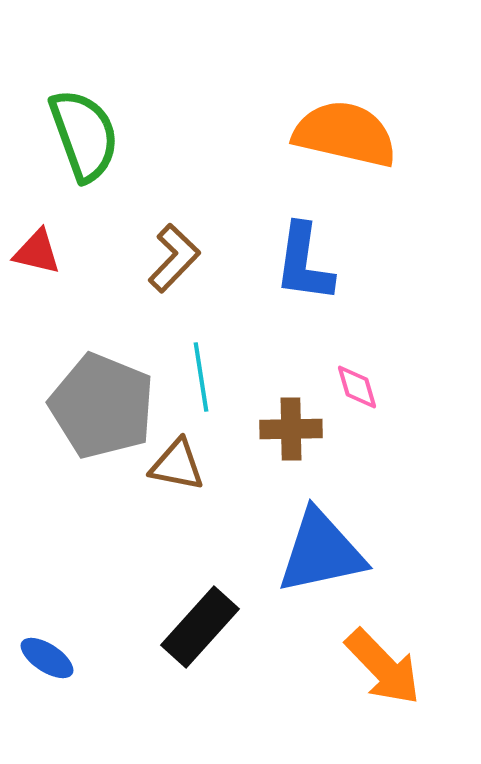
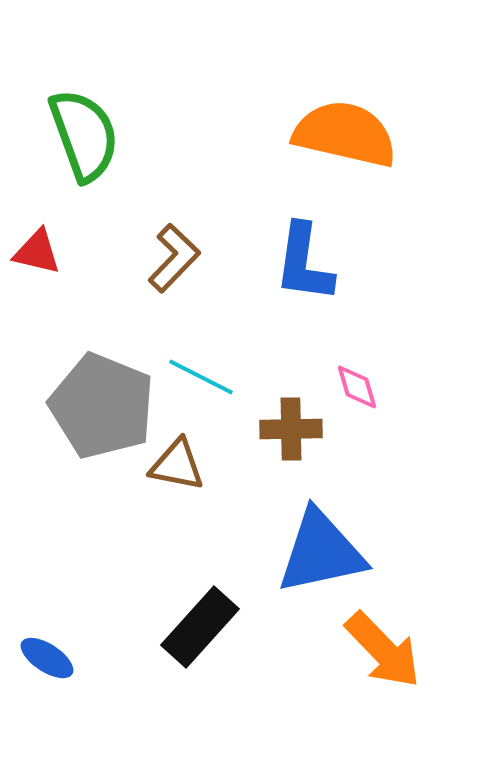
cyan line: rotated 54 degrees counterclockwise
orange arrow: moved 17 px up
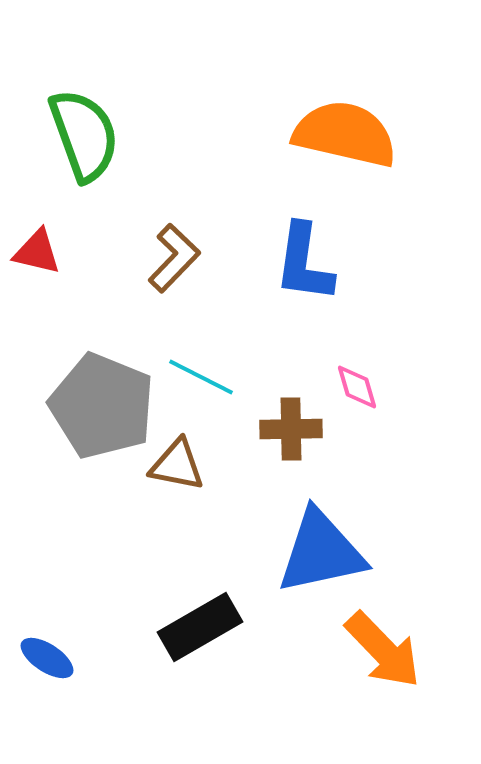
black rectangle: rotated 18 degrees clockwise
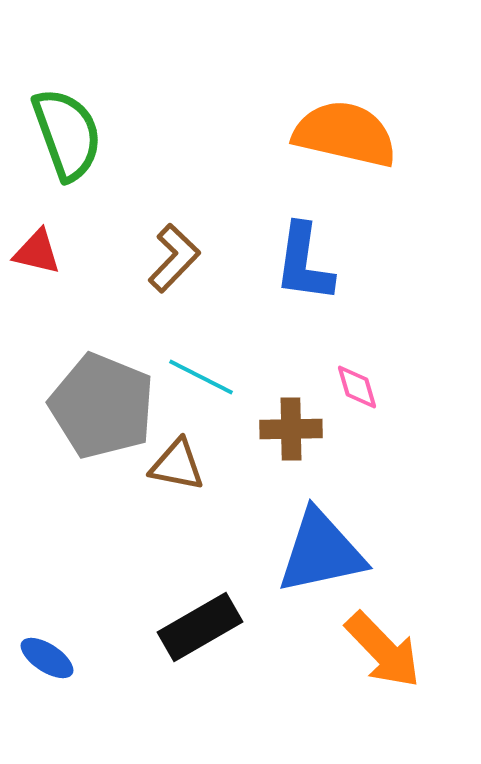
green semicircle: moved 17 px left, 1 px up
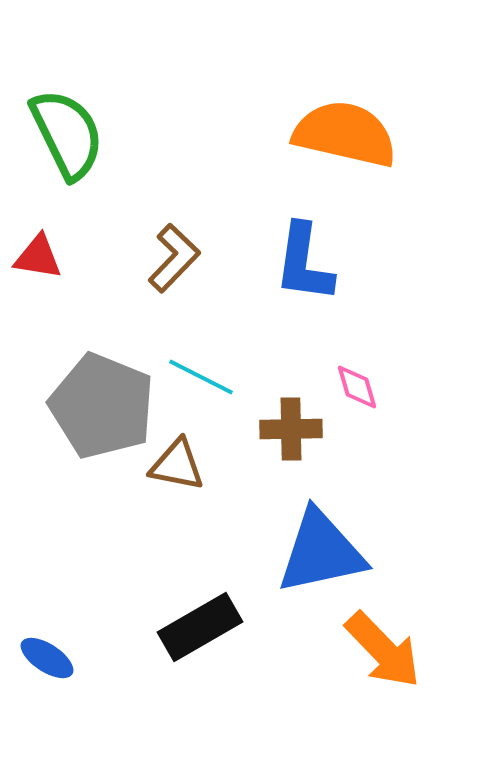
green semicircle: rotated 6 degrees counterclockwise
red triangle: moved 1 px right, 5 px down; rotated 4 degrees counterclockwise
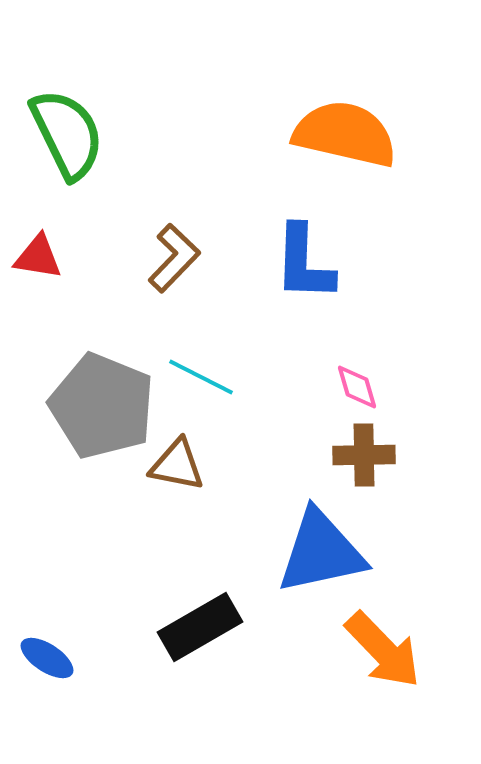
blue L-shape: rotated 6 degrees counterclockwise
brown cross: moved 73 px right, 26 px down
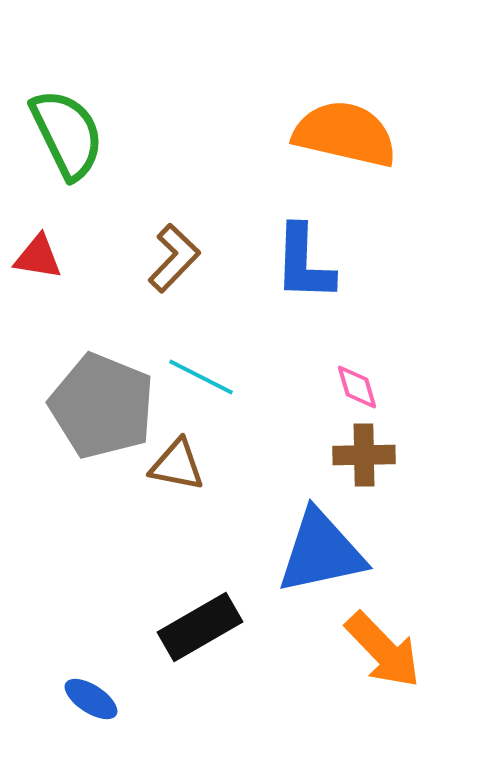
blue ellipse: moved 44 px right, 41 px down
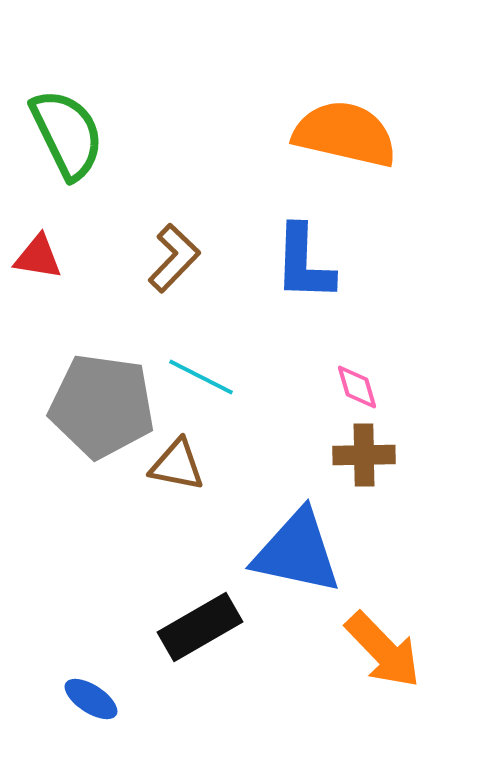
gray pentagon: rotated 14 degrees counterclockwise
blue triangle: moved 24 px left; rotated 24 degrees clockwise
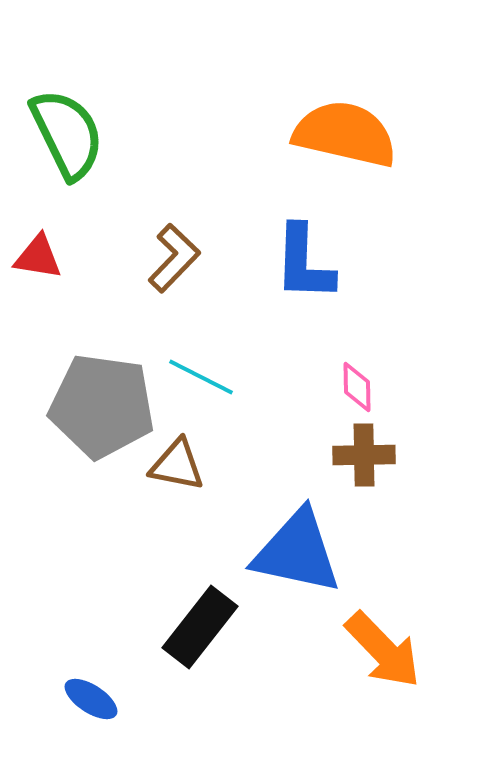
pink diamond: rotated 15 degrees clockwise
black rectangle: rotated 22 degrees counterclockwise
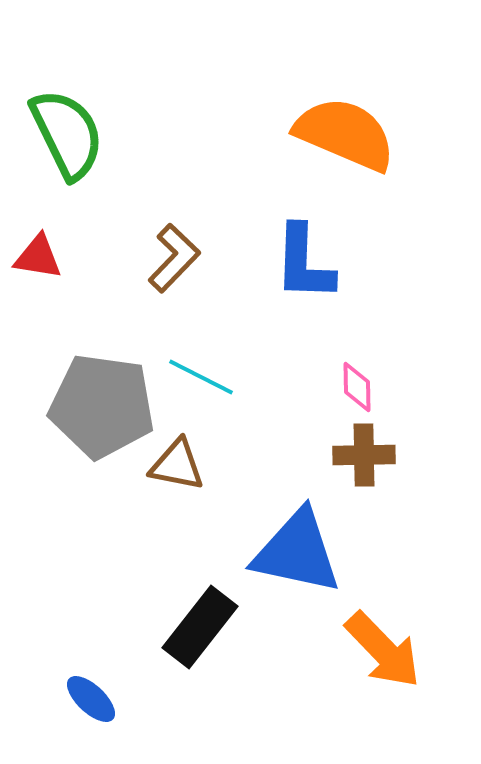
orange semicircle: rotated 10 degrees clockwise
blue ellipse: rotated 10 degrees clockwise
